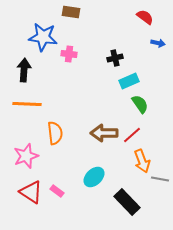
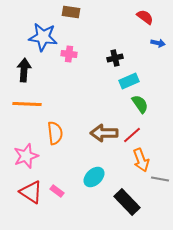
orange arrow: moved 1 px left, 1 px up
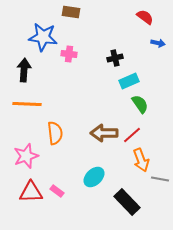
red triangle: rotated 35 degrees counterclockwise
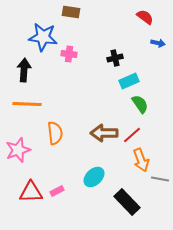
pink star: moved 8 px left, 6 px up
pink rectangle: rotated 64 degrees counterclockwise
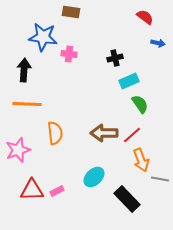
red triangle: moved 1 px right, 2 px up
black rectangle: moved 3 px up
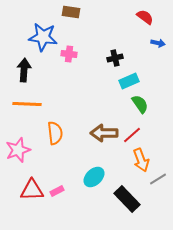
gray line: moved 2 px left; rotated 42 degrees counterclockwise
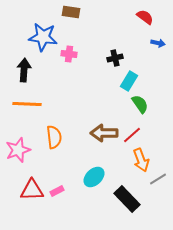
cyan rectangle: rotated 36 degrees counterclockwise
orange semicircle: moved 1 px left, 4 px down
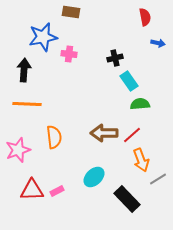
red semicircle: rotated 42 degrees clockwise
blue star: rotated 20 degrees counterclockwise
cyan rectangle: rotated 66 degrees counterclockwise
green semicircle: rotated 60 degrees counterclockwise
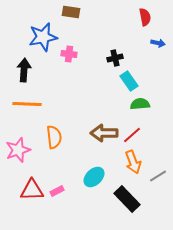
orange arrow: moved 8 px left, 2 px down
gray line: moved 3 px up
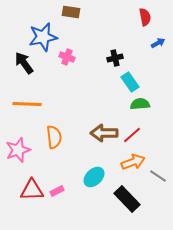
blue arrow: rotated 40 degrees counterclockwise
pink cross: moved 2 px left, 3 px down; rotated 14 degrees clockwise
black arrow: moved 7 px up; rotated 40 degrees counterclockwise
cyan rectangle: moved 1 px right, 1 px down
orange arrow: rotated 90 degrees counterclockwise
gray line: rotated 66 degrees clockwise
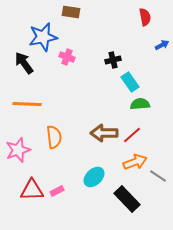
blue arrow: moved 4 px right, 2 px down
black cross: moved 2 px left, 2 px down
orange arrow: moved 2 px right
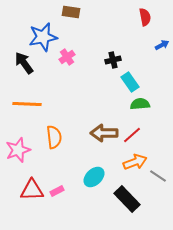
pink cross: rotated 35 degrees clockwise
